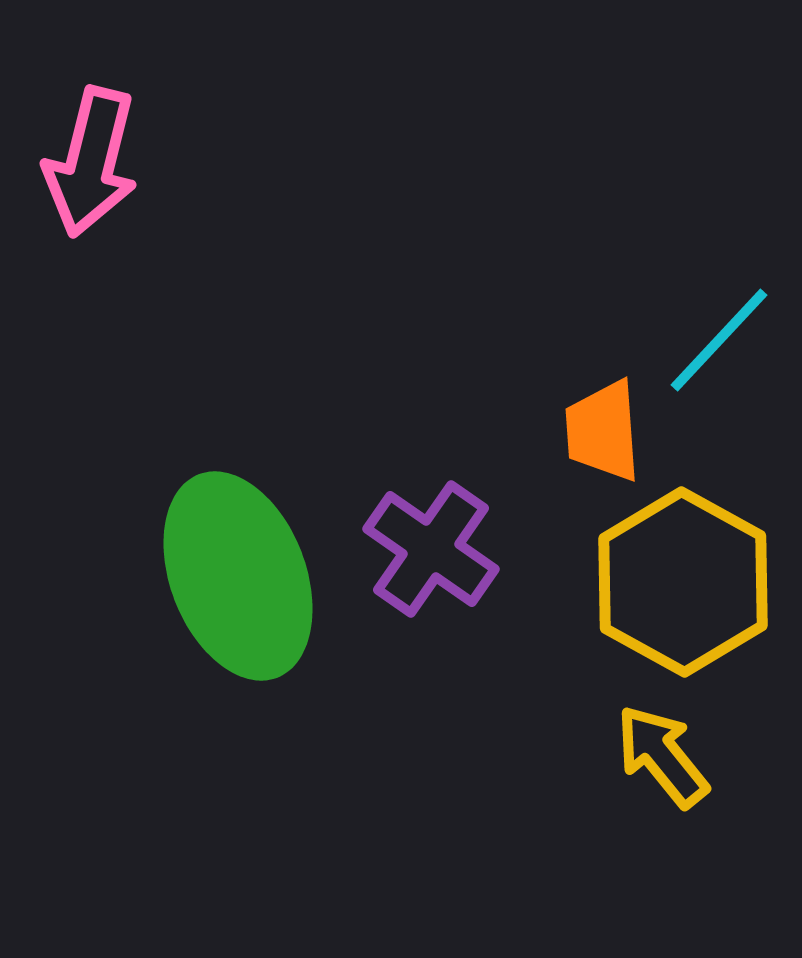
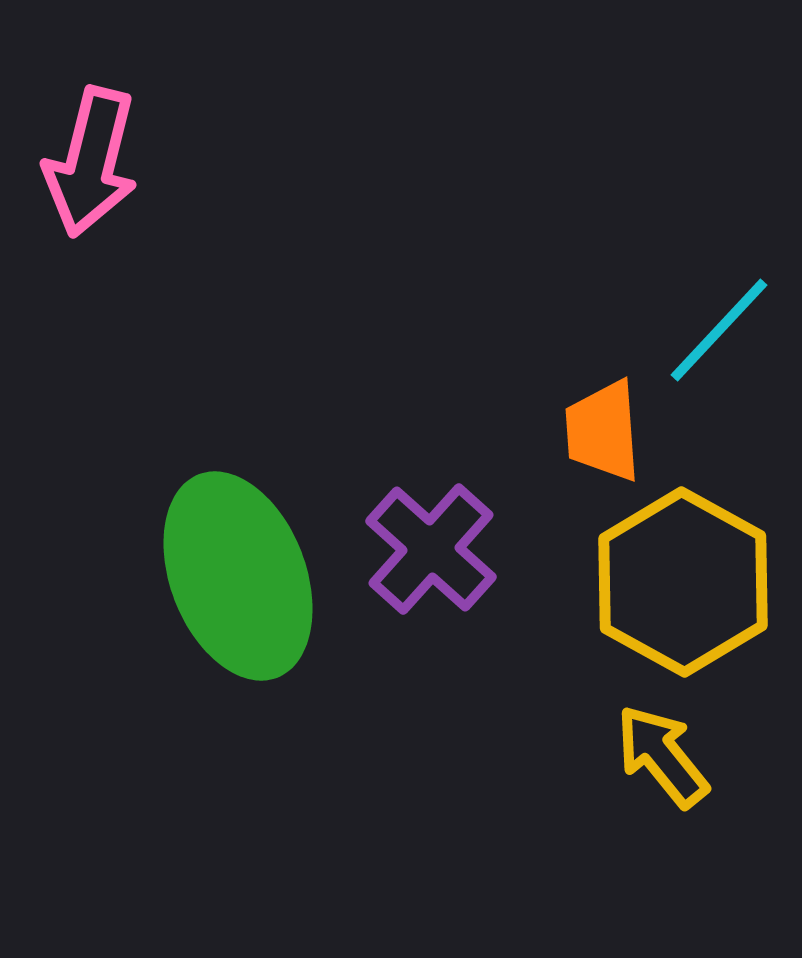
cyan line: moved 10 px up
purple cross: rotated 7 degrees clockwise
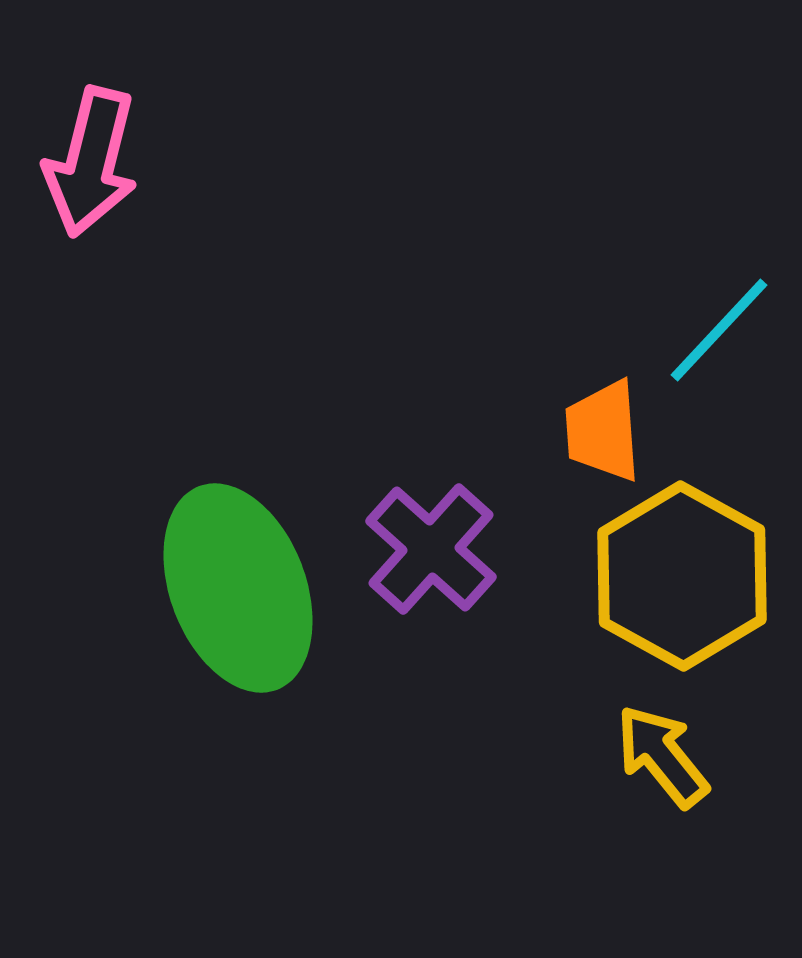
green ellipse: moved 12 px down
yellow hexagon: moved 1 px left, 6 px up
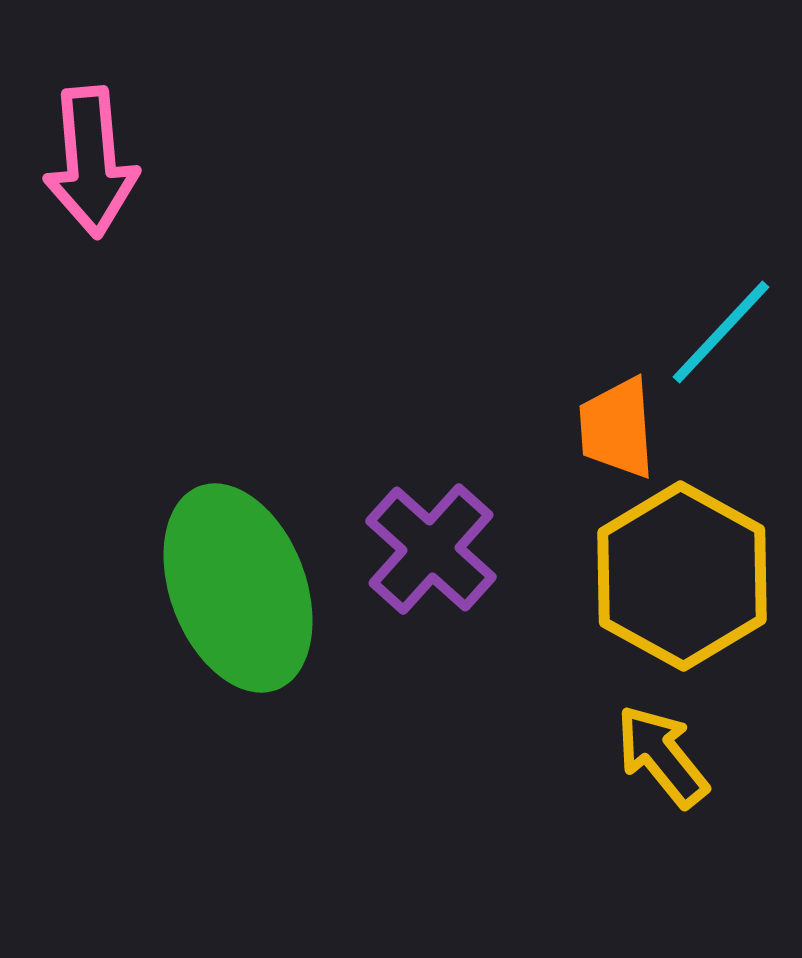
pink arrow: rotated 19 degrees counterclockwise
cyan line: moved 2 px right, 2 px down
orange trapezoid: moved 14 px right, 3 px up
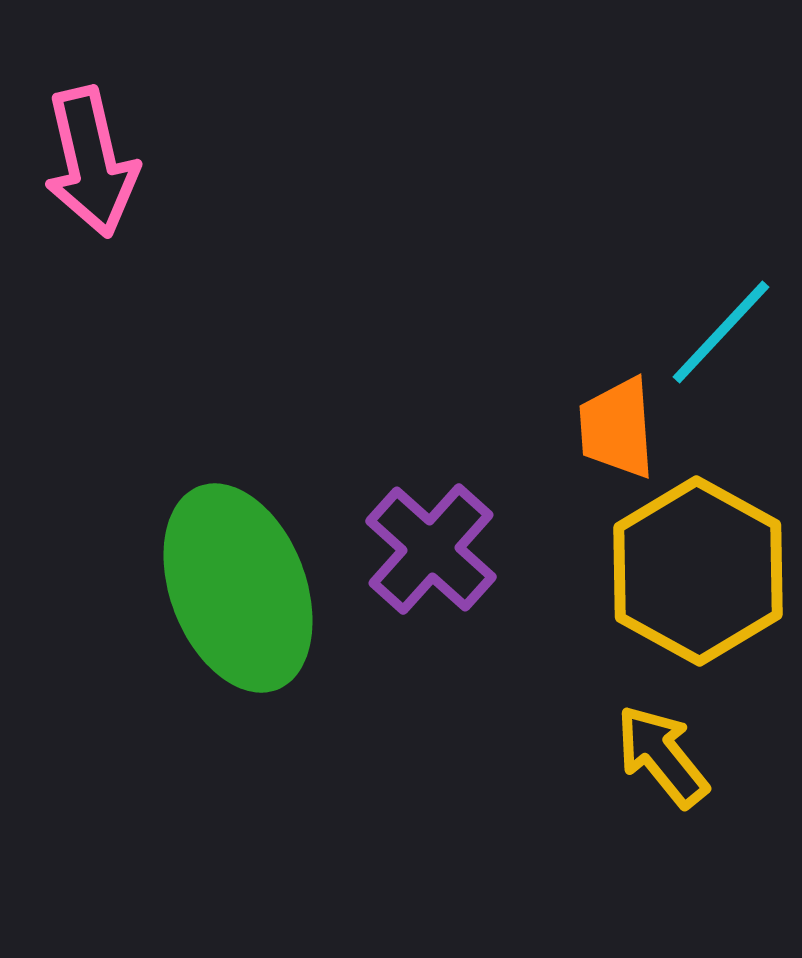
pink arrow: rotated 8 degrees counterclockwise
yellow hexagon: moved 16 px right, 5 px up
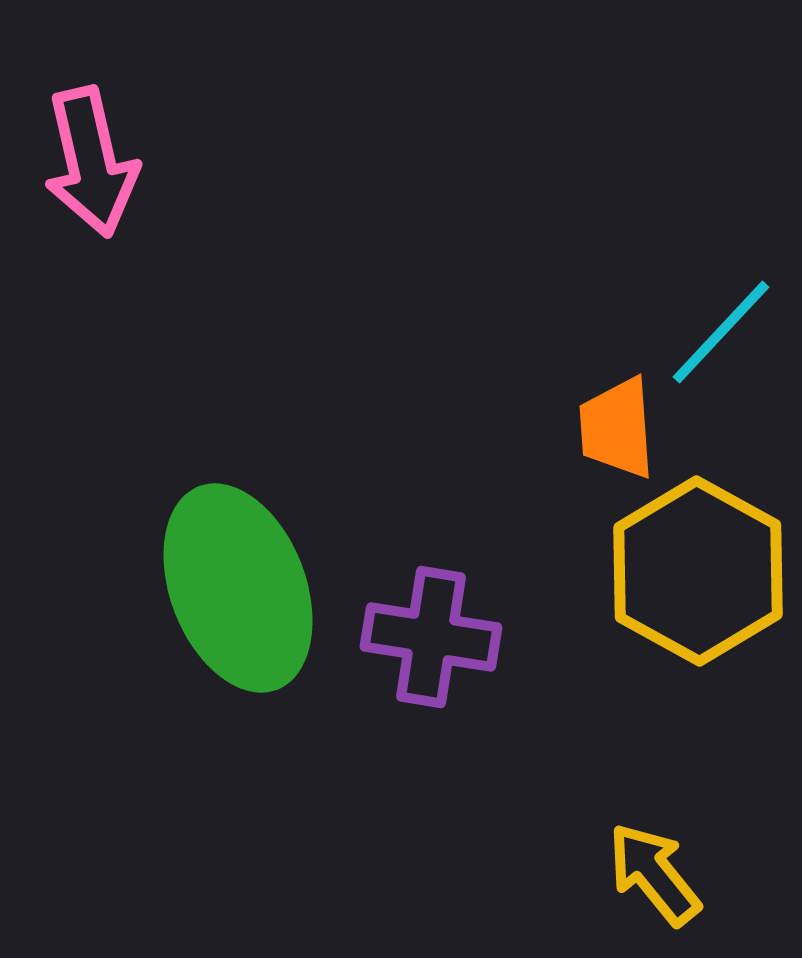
purple cross: moved 88 px down; rotated 33 degrees counterclockwise
yellow arrow: moved 8 px left, 118 px down
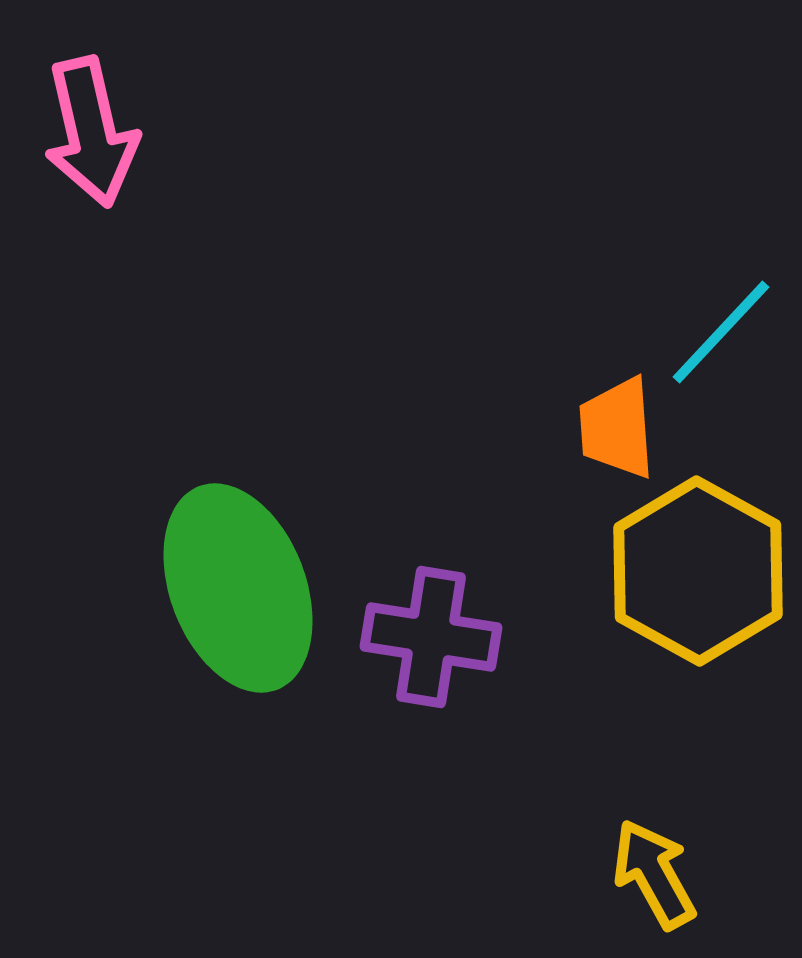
pink arrow: moved 30 px up
yellow arrow: rotated 10 degrees clockwise
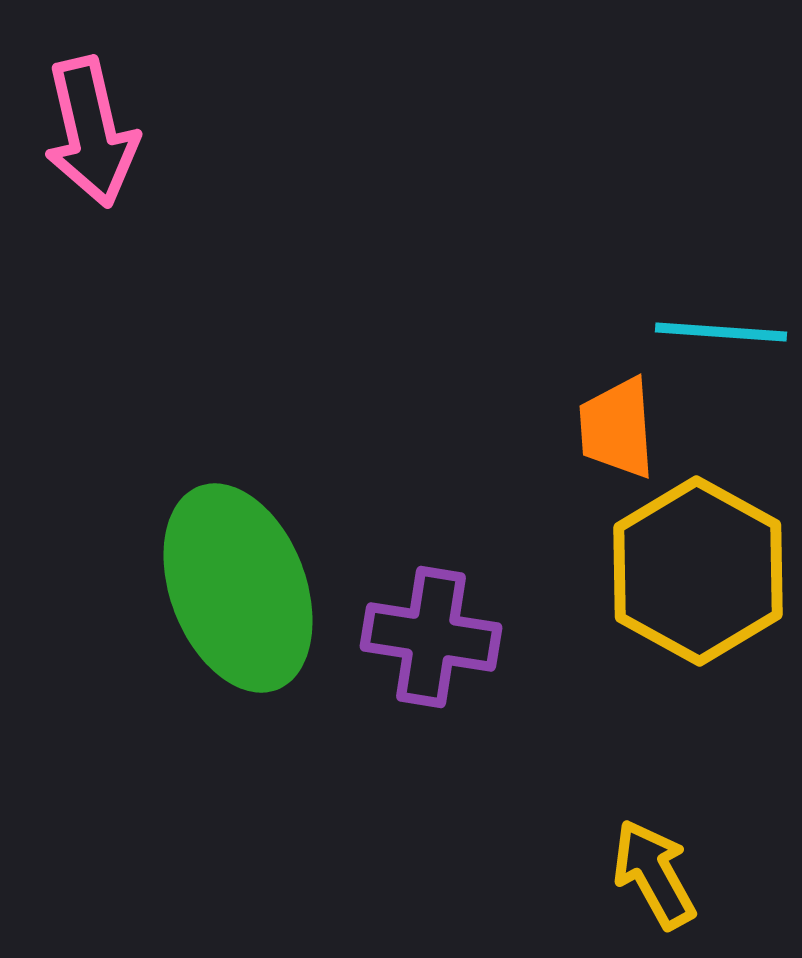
cyan line: rotated 51 degrees clockwise
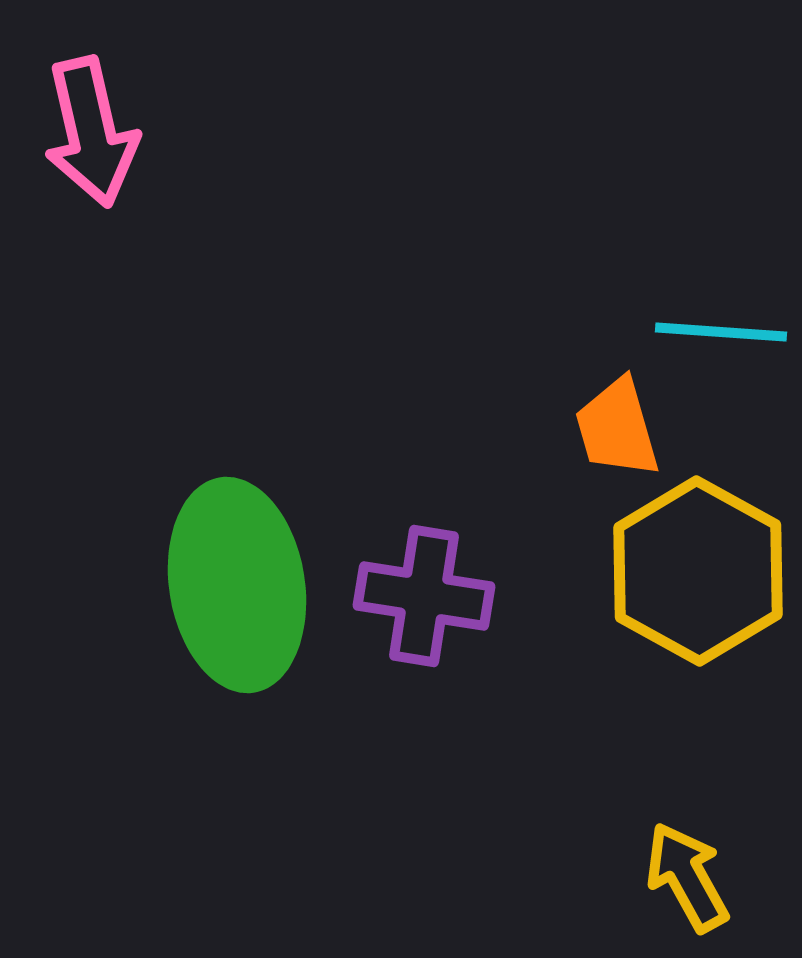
orange trapezoid: rotated 12 degrees counterclockwise
green ellipse: moved 1 px left, 3 px up; rotated 12 degrees clockwise
purple cross: moved 7 px left, 41 px up
yellow arrow: moved 33 px right, 3 px down
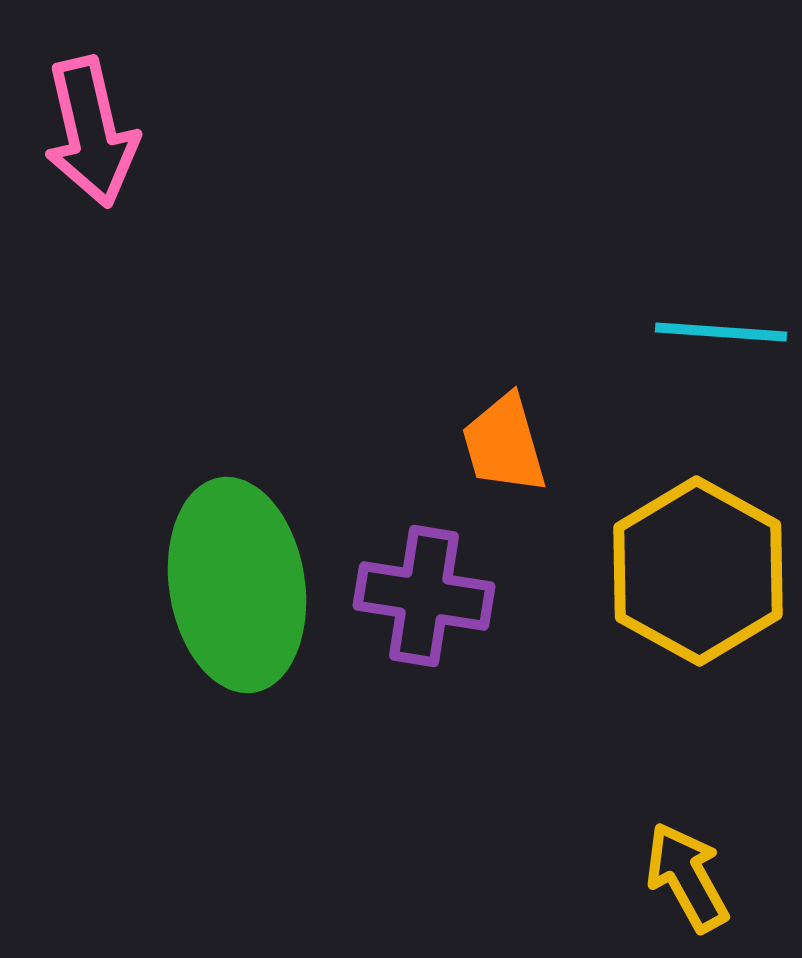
orange trapezoid: moved 113 px left, 16 px down
